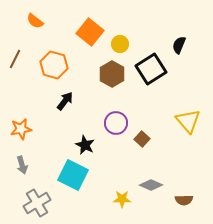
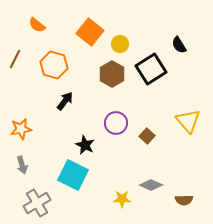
orange semicircle: moved 2 px right, 4 px down
black semicircle: rotated 54 degrees counterclockwise
brown square: moved 5 px right, 3 px up
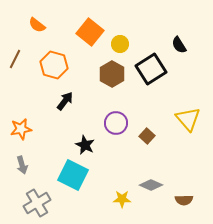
yellow triangle: moved 2 px up
